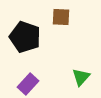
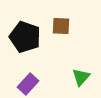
brown square: moved 9 px down
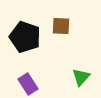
purple rectangle: rotated 75 degrees counterclockwise
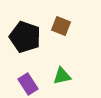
brown square: rotated 18 degrees clockwise
green triangle: moved 19 px left, 1 px up; rotated 36 degrees clockwise
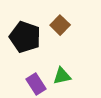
brown square: moved 1 px left, 1 px up; rotated 24 degrees clockwise
purple rectangle: moved 8 px right
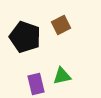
brown square: moved 1 px right; rotated 18 degrees clockwise
purple rectangle: rotated 20 degrees clockwise
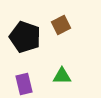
green triangle: rotated 12 degrees clockwise
purple rectangle: moved 12 px left
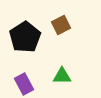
black pentagon: rotated 20 degrees clockwise
purple rectangle: rotated 15 degrees counterclockwise
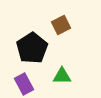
black pentagon: moved 7 px right, 11 px down
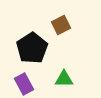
green triangle: moved 2 px right, 3 px down
